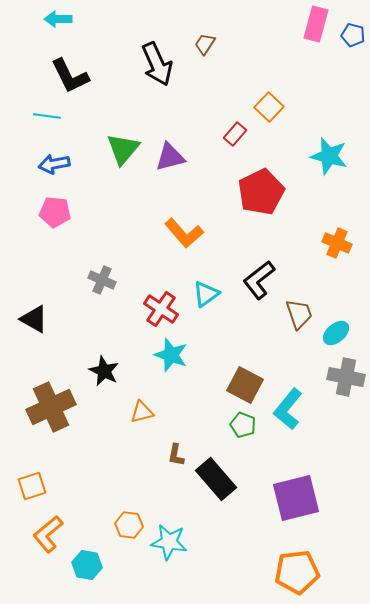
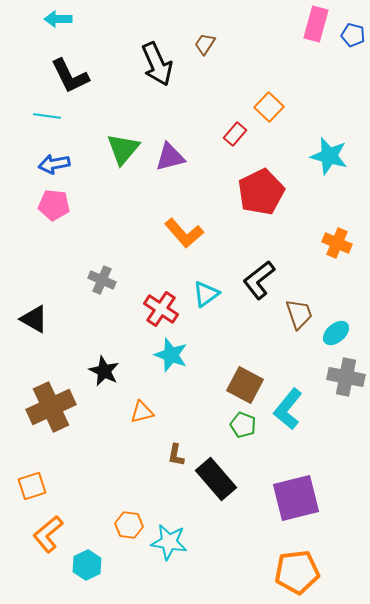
pink pentagon at (55, 212): moved 1 px left, 7 px up
cyan hexagon at (87, 565): rotated 24 degrees clockwise
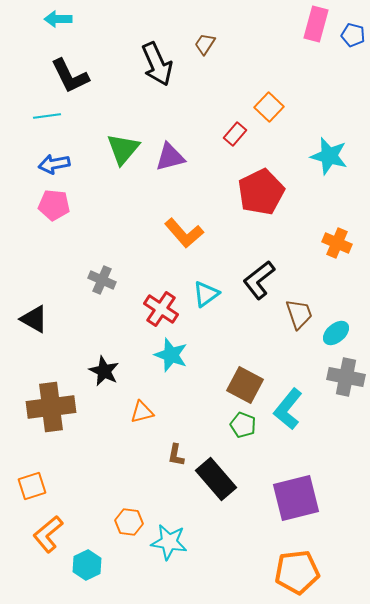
cyan line at (47, 116): rotated 16 degrees counterclockwise
brown cross at (51, 407): rotated 18 degrees clockwise
orange hexagon at (129, 525): moved 3 px up
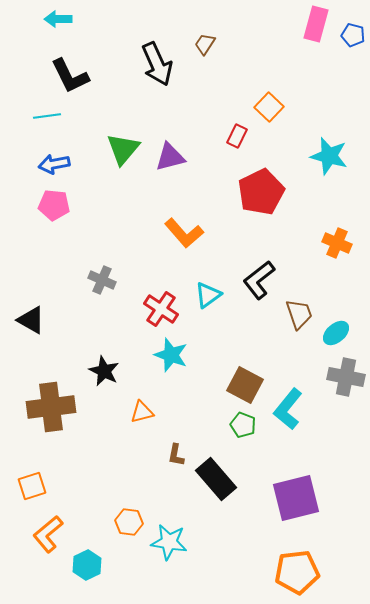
red rectangle at (235, 134): moved 2 px right, 2 px down; rotated 15 degrees counterclockwise
cyan triangle at (206, 294): moved 2 px right, 1 px down
black triangle at (34, 319): moved 3 px left, 1 px down
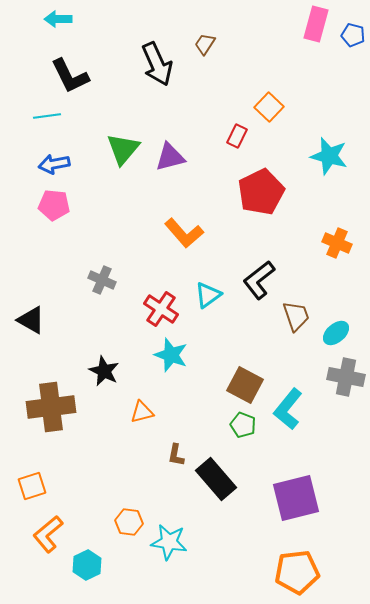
brown trapezoid at (299, 314): moved 3 px left, 2 px down
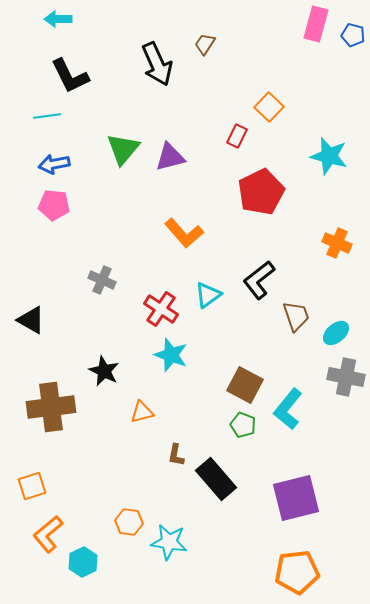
cyan hexagon at (87, 565): moved 4 px left, 3 px up
